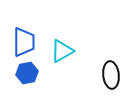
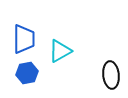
blue trapezoid: moved 3 px up
cyan triangle: moved 2 px left
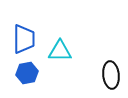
cyan triangle: rotated 30 degrees clockwise
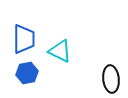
cyan triangle: rotated 25 degrees clockwise
black ellipse: moved 4 px down
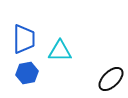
cyan triangle: rotated 25 degrees counterclockwise
black ellipse: rotated 52 degrees clockwise
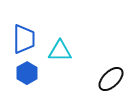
blue hexagon: rotated 20 degrees counterclockwise
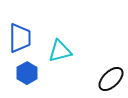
blue trapezoid: moved 4 px left, 1 px up
cyan triangle: rotated 15 degrees counterclockwise
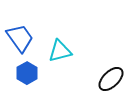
blue trapezoid: rotated 36 degrees counterclockwise
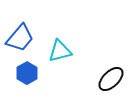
blue trapezoid: rotated 76 degrees clockwise
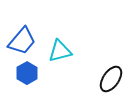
blue trapezoid: moved 2 px right, 3 px down
black ellipse: rotated 12 degrees counterclockwise
